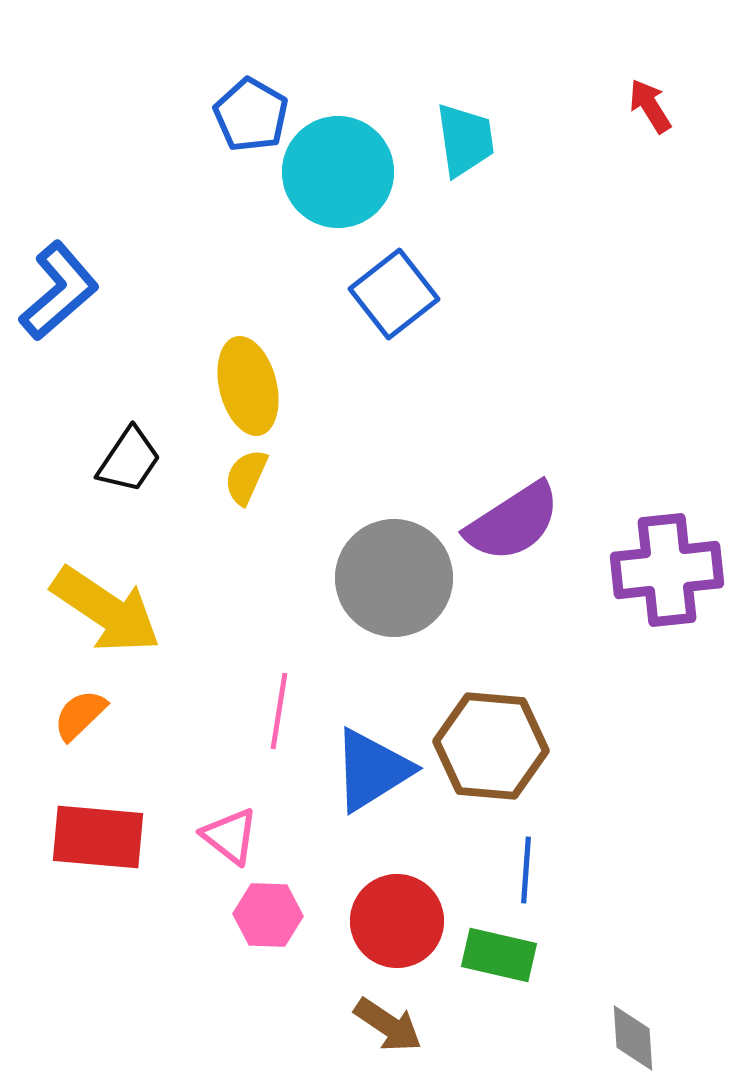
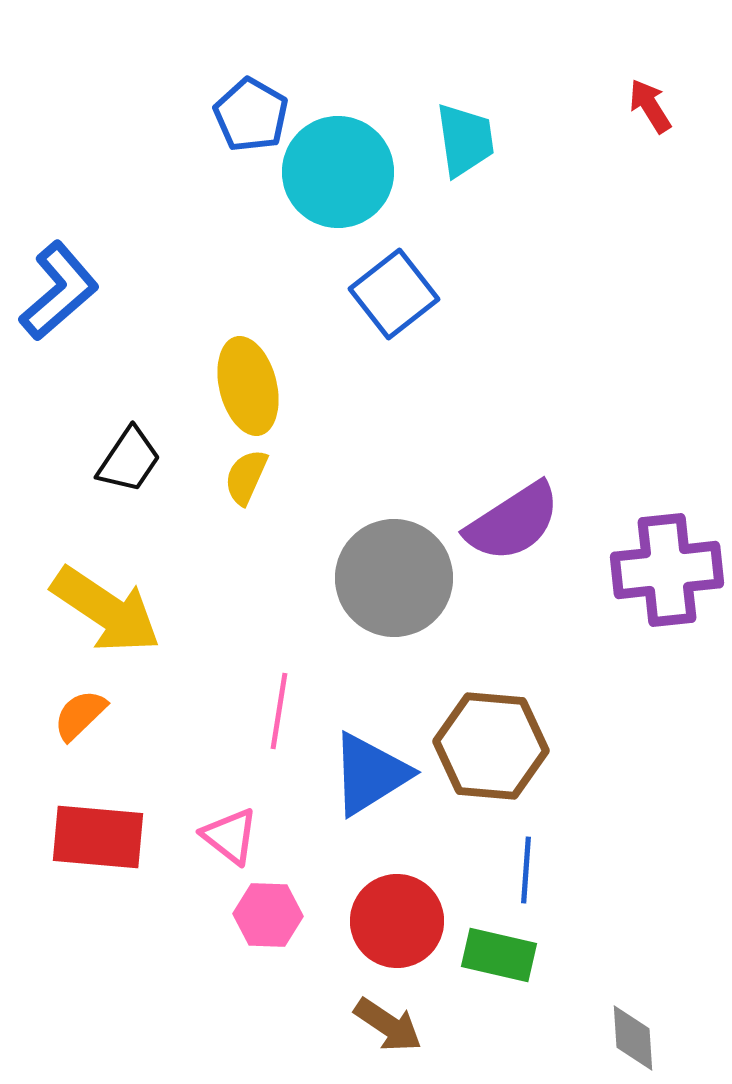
blue triangle: moved 2 px left, 4 px down
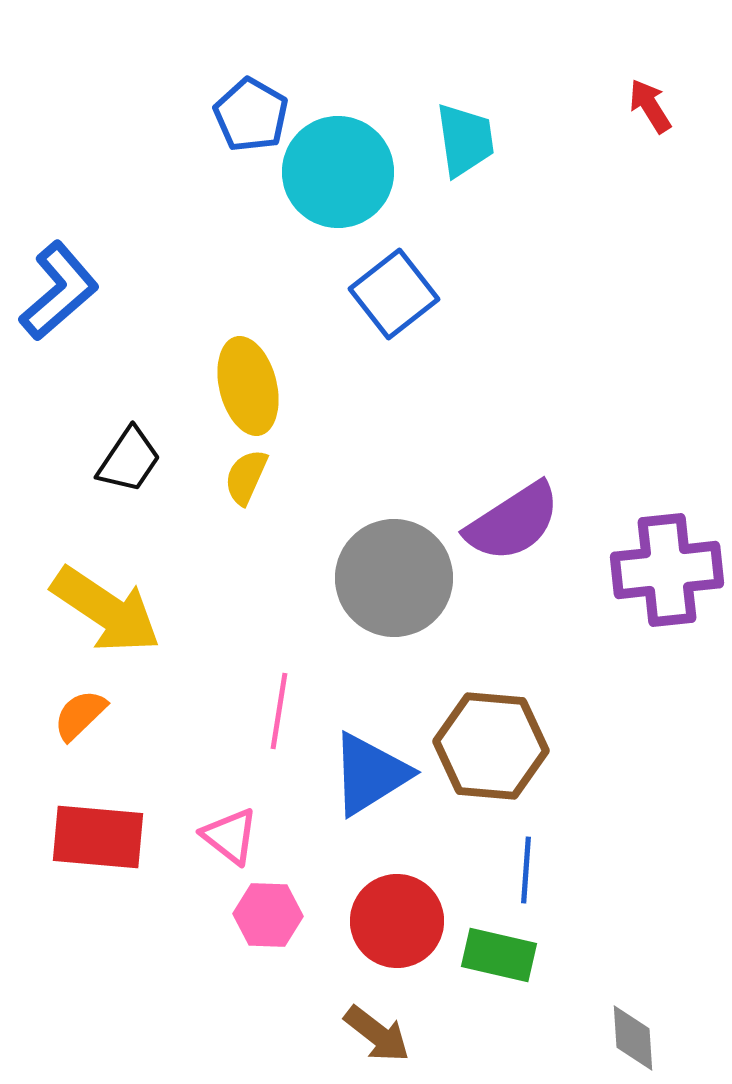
brown arrow: moved 11 px left, 9 px down; rotated 4 degrees clockwise
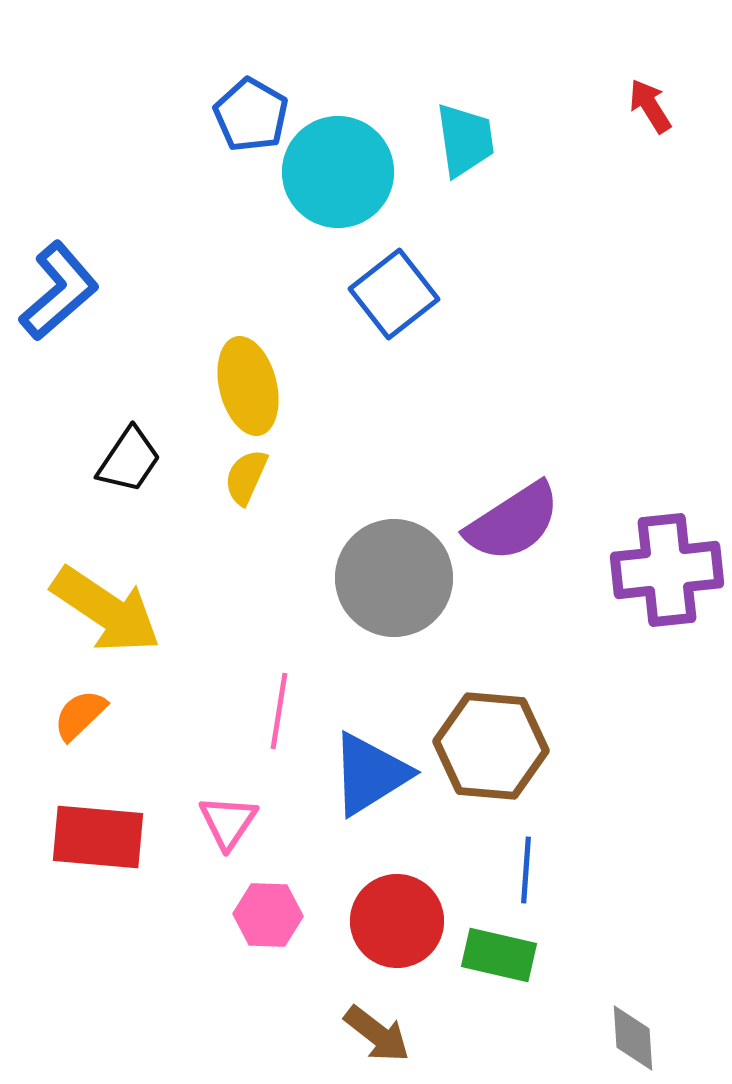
pink triangle: moved 2 px left, 14 px up; rotated 26 degrees clockwise
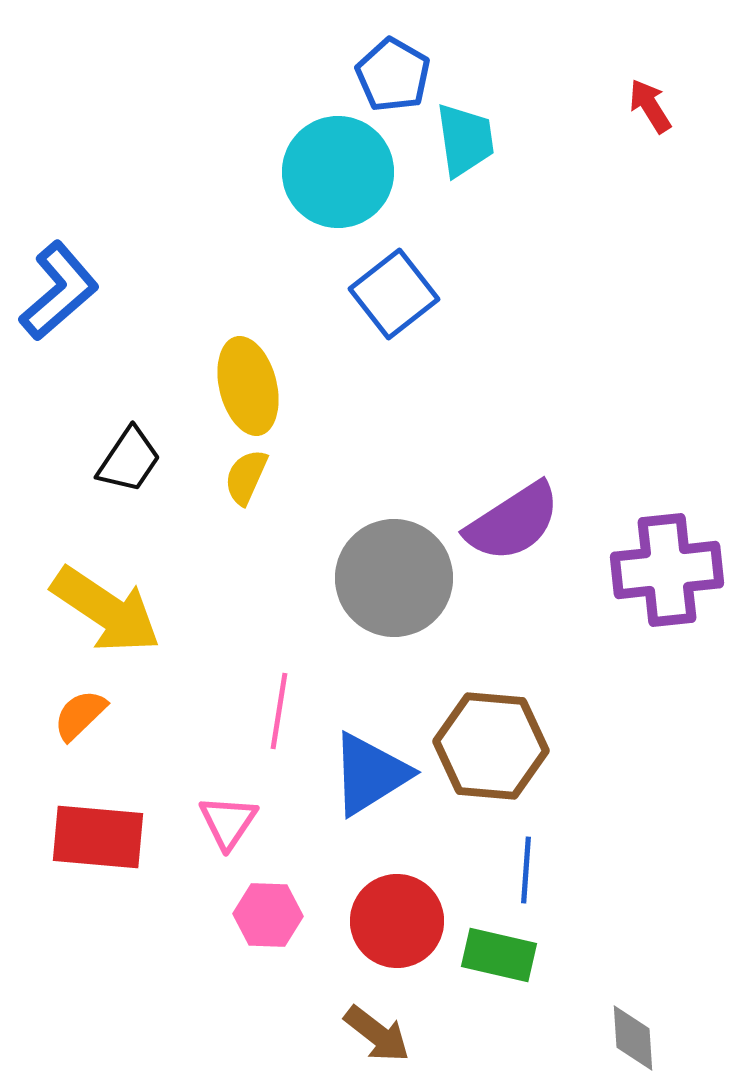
blue pentagon: moved 142 px right, 40 px up
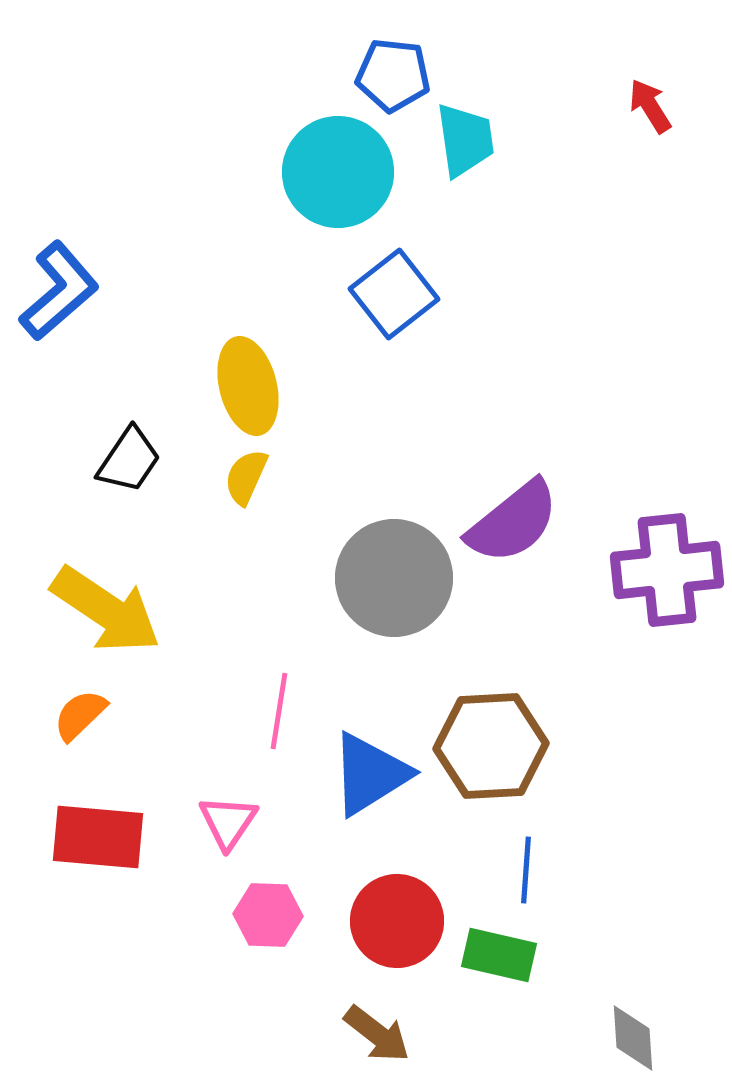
blue pentagon: rotated 24 degrees counterclockwise
purple semicircle: rotated 6 degrees counterclockwise
brown hexagon: rotated 8 degrees counterclockwise
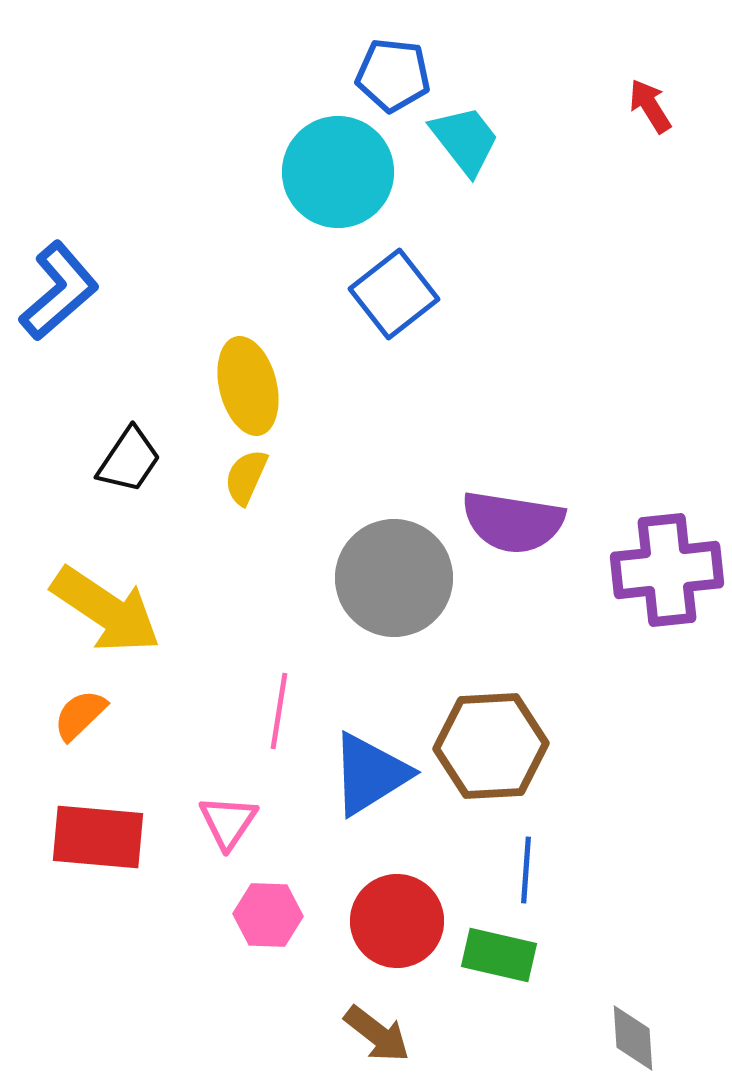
cyan trapezoid: rotated 30 degrees counterclockwise
purple semicircle: rotated 48 degrees clockwise
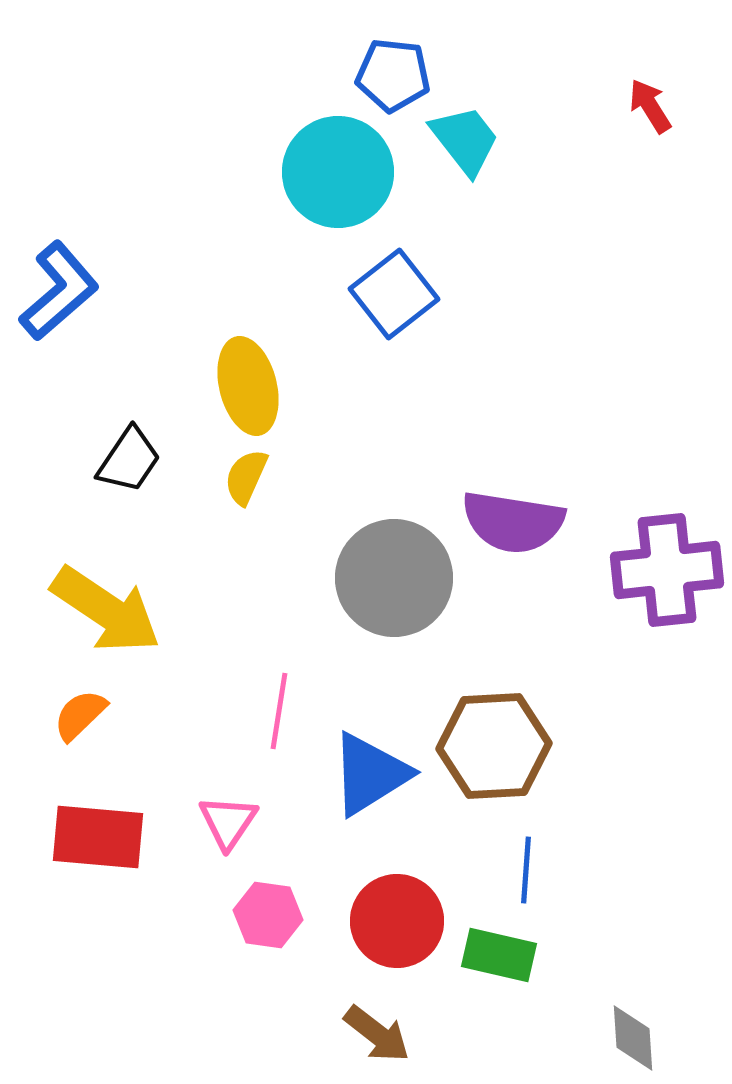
brown hexagon: moved 3 px right
pink hexagon: rotated 6 degrees clockwise
